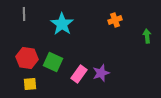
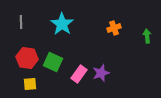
gray line: moved 3 px left, 8 px down
orange cross: moved 1 px left, 8 px down
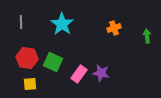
purple star: rotated 30 degrees clockwise
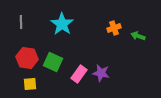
green arrow: moved 9 px left; rotated 64 degrees counterclockwise
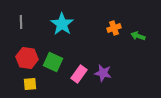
purple star: moved 2 px right
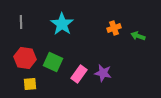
red hexagon: moved 2 px left
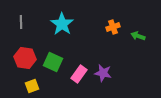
orange cross: moved 1 px left, 1 px up
yellow square: moved 2 px right, 2 px down; rotated 16 degrees counterclockwise
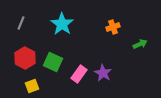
gray line: moved 1 px down; rotated 24 degrees clockwise
green arrow: moved 2 px right, 8 px down; rotated 136 degrees clockwise
red hexagon: rotated 20 degrees clockwise
purple star: rotated 18 degrees clockwise
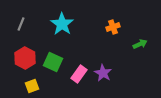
gray line: moved 1 px down
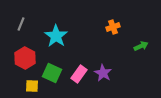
cyan star: moved 6 px left, 12 px down
green arrow: moved 1 px right, 2 px down
green square: moved 1 px left, 11 px down
yellow square: rotated 24 degrees clockwise
